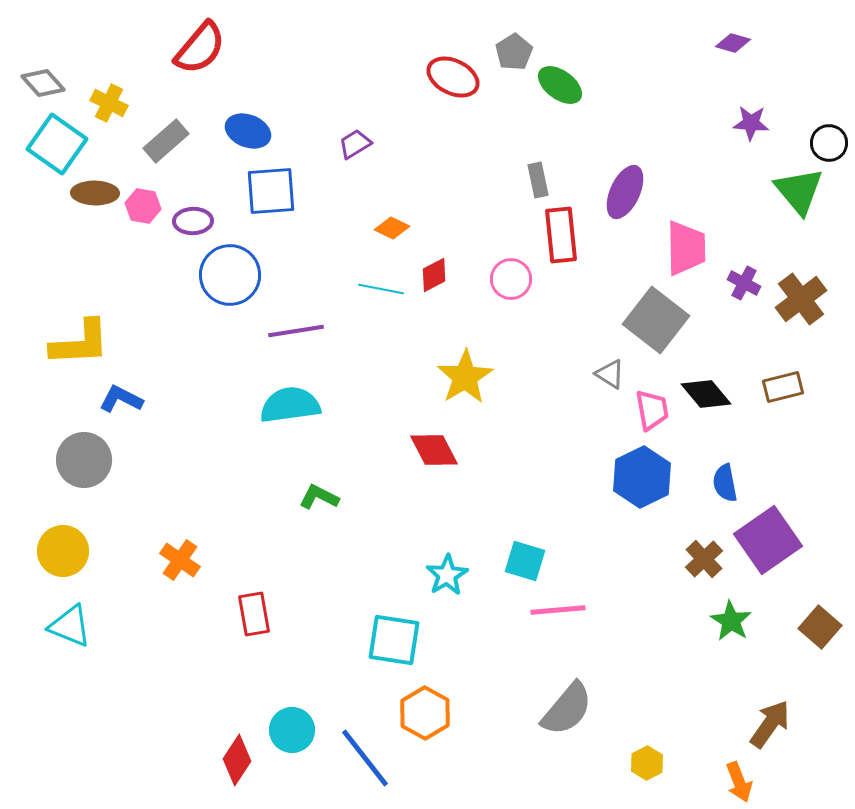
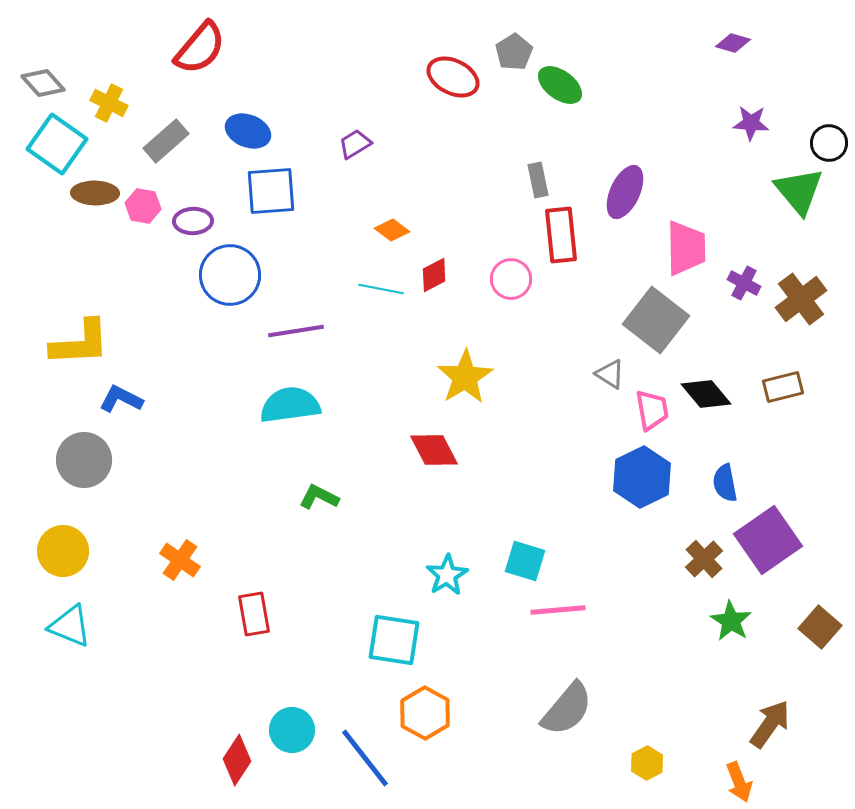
orange diamond at (392, 228): moved 2 px down; rotated 12 degrees clockwise
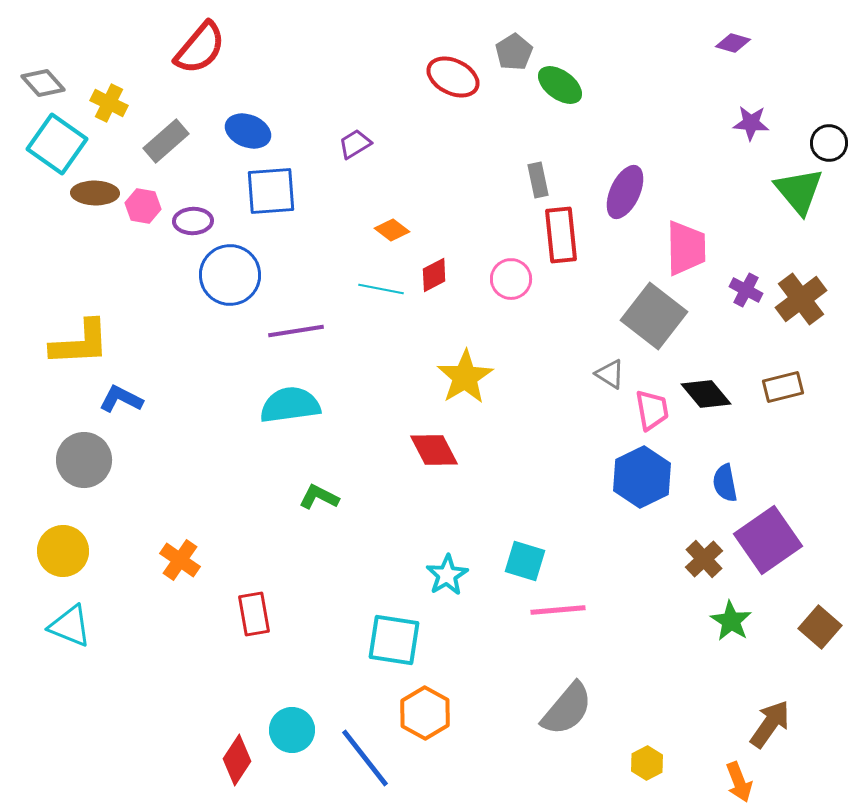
purple cross at (744, 283): moved 2 px right, 7 px down
gray square at (656, 320): moved 2 px left, 4 px up
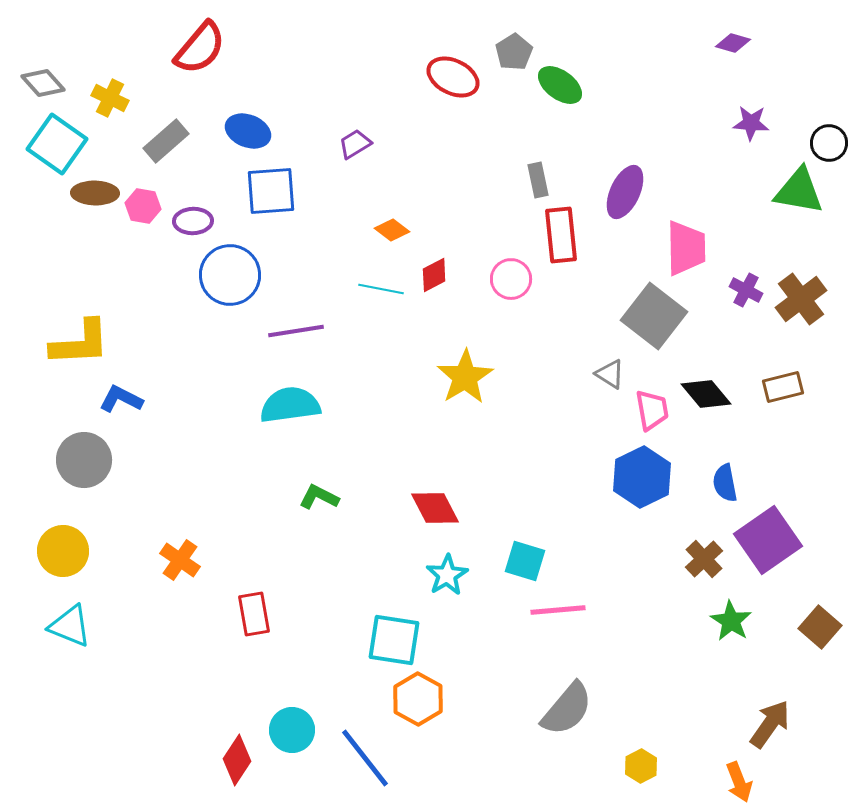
yellow cross at (109, 103): moved 1 px right, 5 px up
green triangle at (799, 191): rotated 40 degrees counterclockwise
red diamond at (434, 450): moved 1 px right, 58 px down
orange hexagon at (425, 713): moved 7 px left, 14 px up
yellow hexagon at (647, 763): moved 6 px left, 3 px down
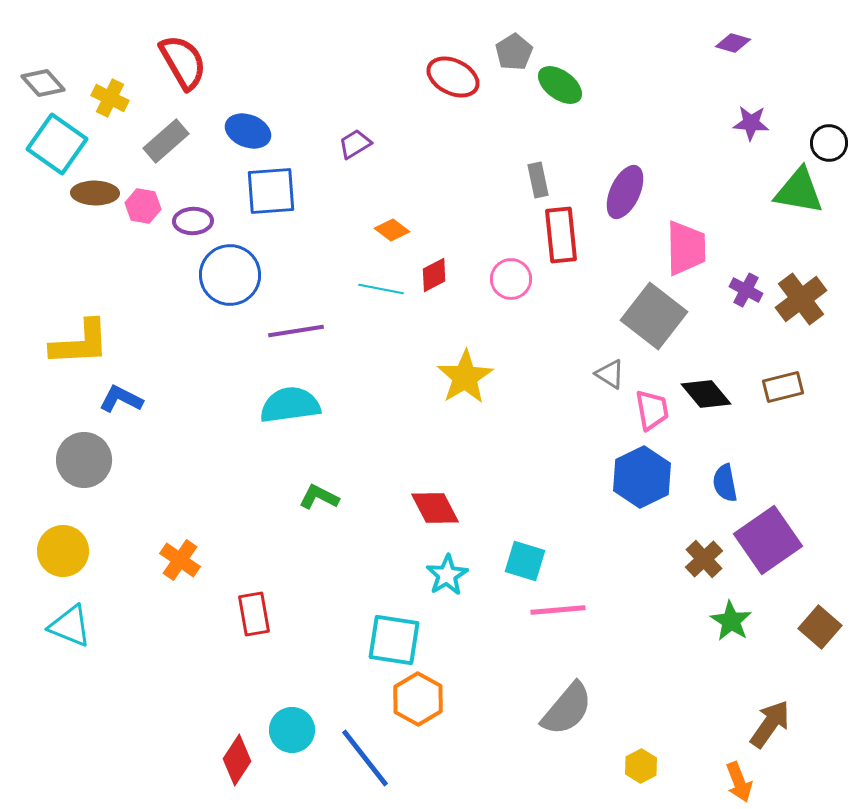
red semicircle at (200, 48): moved 17 px left, 14 px down; rotated 70 degrees counterclockwise
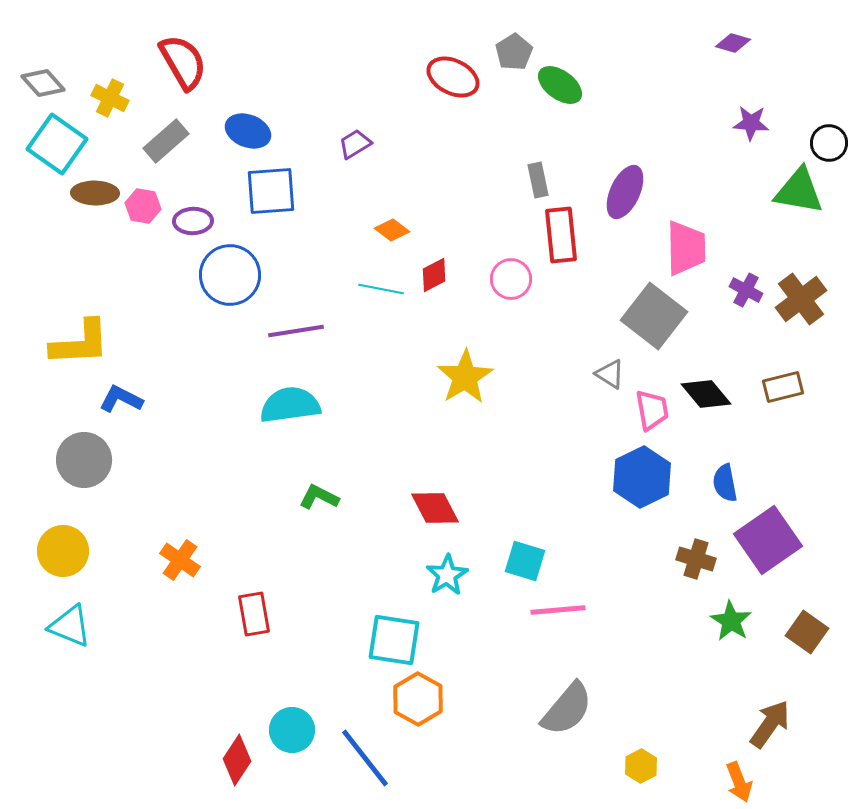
brown cross at (704, 559): moved 8 px left; rotated 30 degrees counterclockwise
brown square at (820, 627): moved 13 px left, 5 px down; rotated 6 degrees counterclockwise
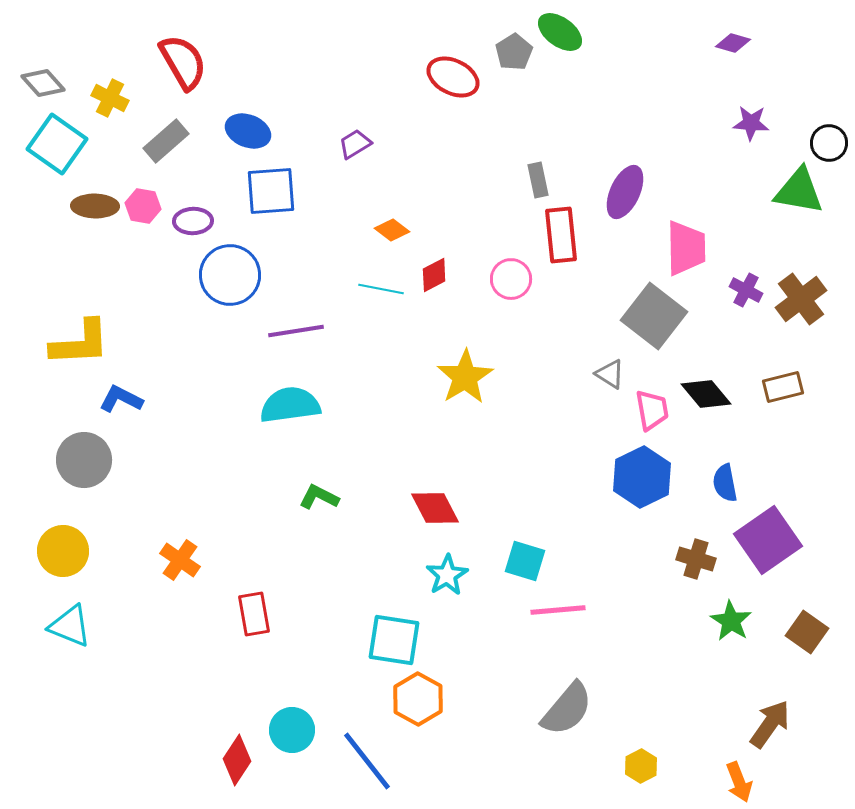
green ellipse at (560, 85): moved 53 px up
brown ellipse at (95, 193): moved 13 px down
blue line at (365, 758): moved 2 px right, 3 px down
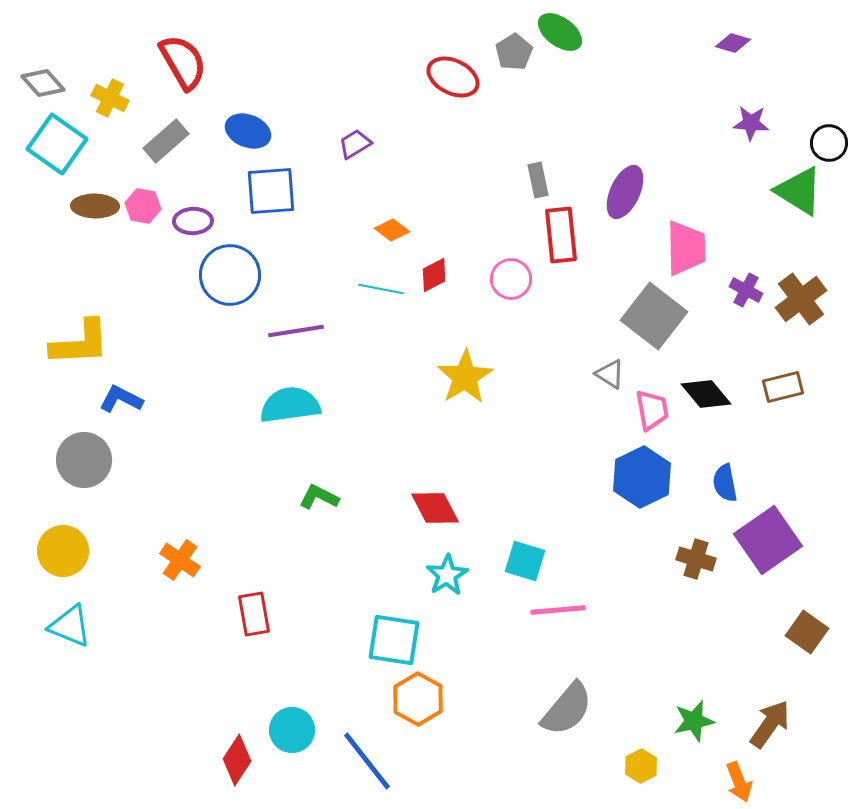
green triangle at (799, 191): rotated 22 degrees clockwise
green star at (731, 621): moved 37 px left, 100 px down; rotated 27 degrees clockwise
